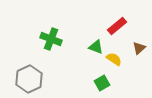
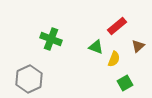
brown triangle: moved 1 px left, 2 px up
yellow semicircle: rotated 77 degrees clockwise
green square: moved 23 px right
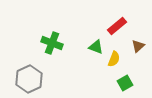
green cross: moved 1 px right, 4 px down
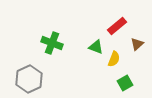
brown triangle: moved 1 px left, 2 px up
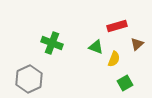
red rectangle: rotated 24 degrees clockwise
